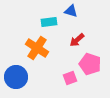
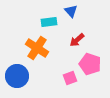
blue triangle: rotated 32 degrees clockwise
blue circle: moved 1 px right, 1 px up
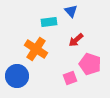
red arrow: moved 1 px left
orange cross: moved 1 px left, 1 px down
